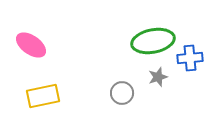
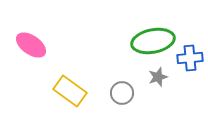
yellow rectangle: moved 27 px right, 5 px up; rotated 48 degrees clockwise
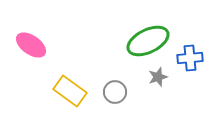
green ellipse: moved 5 px left; rotated 15 degrees counterclockwise
gray circle: moved 7 px left, 1 px up
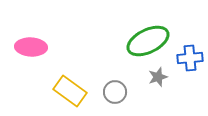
pink ellipse: moved 2 px down; rotated 32 degrees counterclockwise
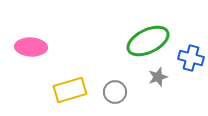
blue cross: moved 1 px right; rotated 20 degrees clockwise
yellow rectangle: moved 1 px up; rotated 52 degrees counterclockwise
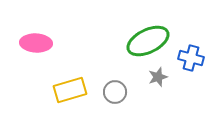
pink ellipse: moved 5 px right, 4 px up
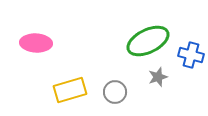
blue cross: moved 3 px up
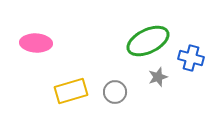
blue cross: moved 3 px down
yellow rectangle: moved 1 px right, 1 px down
